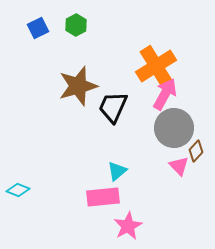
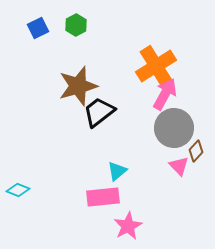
black trapezoid: moved 14 px left, 5 px down; rotated 28 degrees clockwise
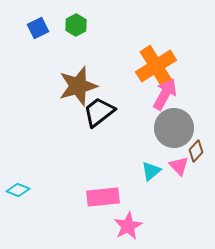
cyan triangle: moved 34 px right
